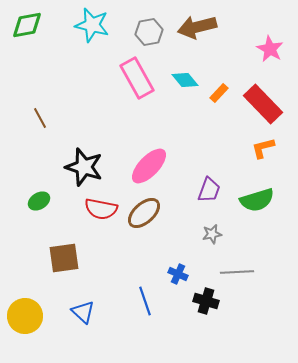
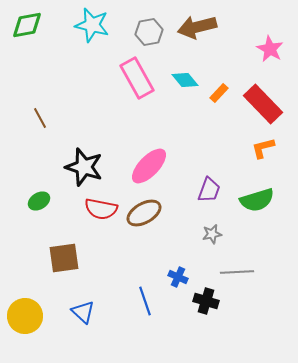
brown ellipse: rotated 12 degrees clockwise
blue cross: moved 3 px down
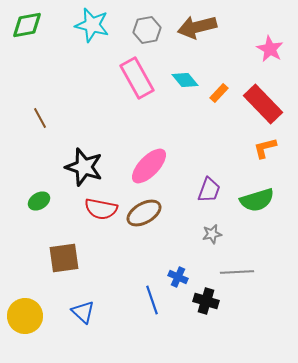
gray hexagon: moved 2 px left, 2 px up
orange L-shape: moved 2 px right
blue line: moved 7 px right, 1 px up
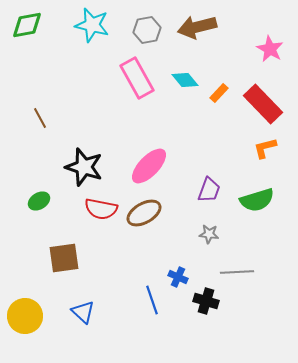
gray star: moved 3 px left; rotated 18 degrees clockwise
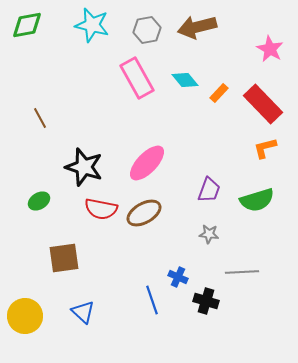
pink ellipse: moved 2 px left, 3 px up
gray line: moved 5 px right
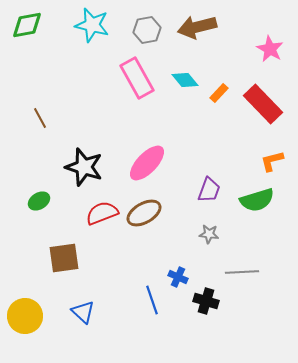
orange L-shape: moved 7 px right, 13 px down
red semicircle: moved 1 px right, 4 px down; rotated 148 degrees clockwise
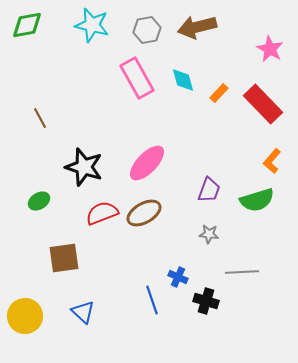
cyan diamond: moved 2 px left; rotated 24 degrees clockwise
orange L-shape: rotated 35 degrees counterclockwise
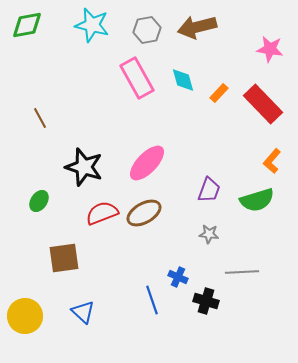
pink star: rotated 20 degrees counterclockwise
green ellipse: rotated 25 degrees counterclockwise
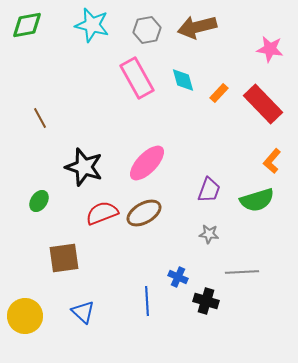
blue line: moved 5 px left, 1 px down; rotated 16 degrees clockwise
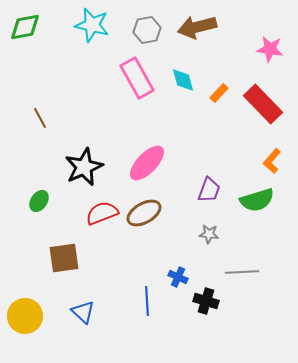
green diamond: moved 2 px left, 2 px down
black star: rotated 30 degrees clockwise
